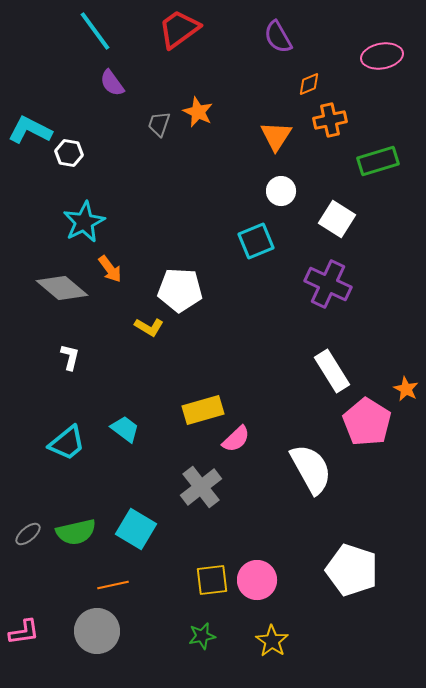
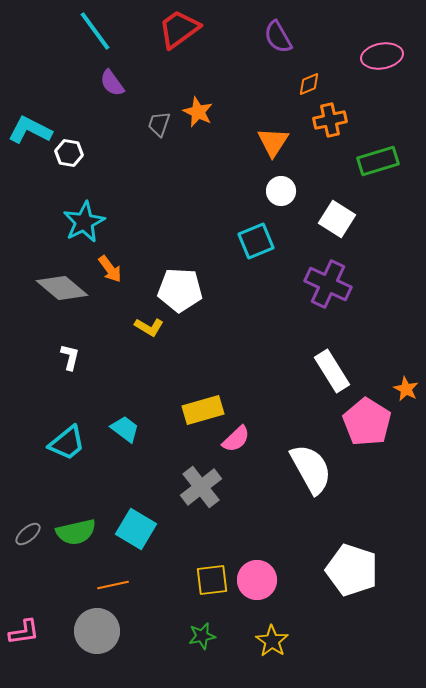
orange triangle at (276, 136): moved 3 px left, 6 px down
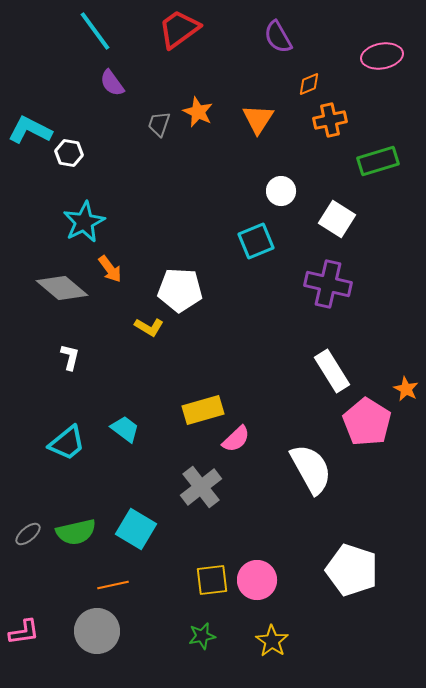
orange triangle at (273, 142): moved 15 px left, 23 px up
purple cross at (328, 284): rotated 12 degrees counterclockwise
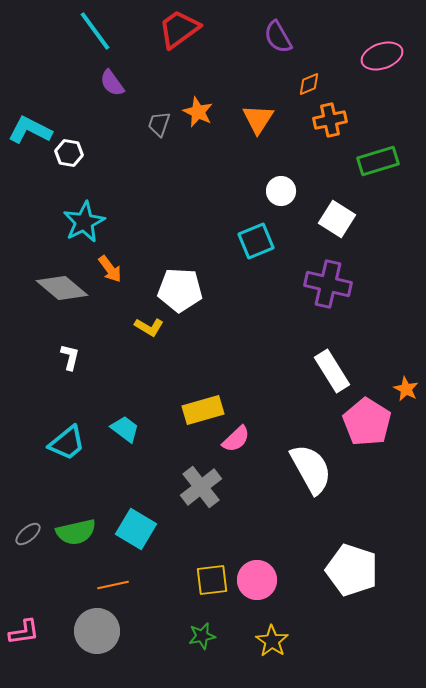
pink ellipse at (382, 56): rotated 9 degrees counterclockwise
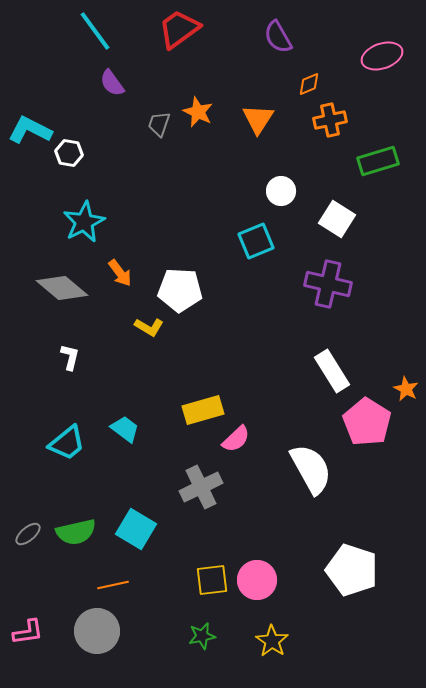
orange arrow at (110, 269): moved 10 px right, 4 px down
gray cross at (201, 487): rotated 12 degrees clockwise
pink L-shape at (24, 632): moved 4 px right
